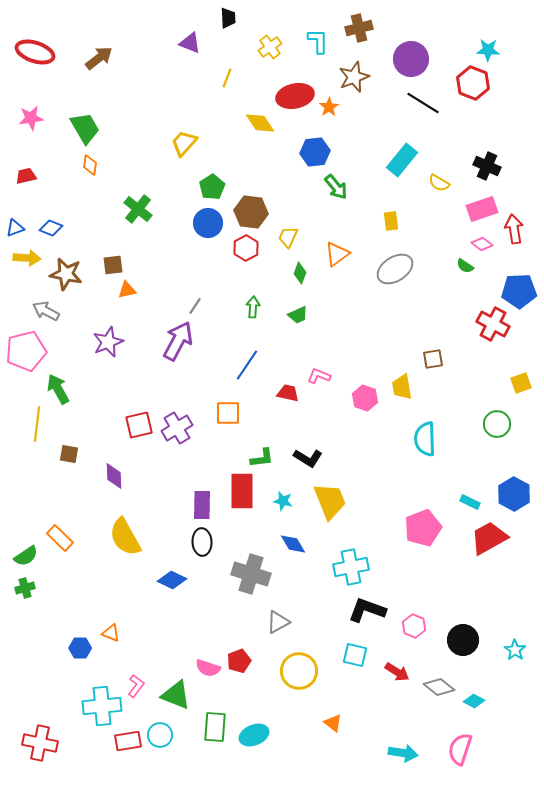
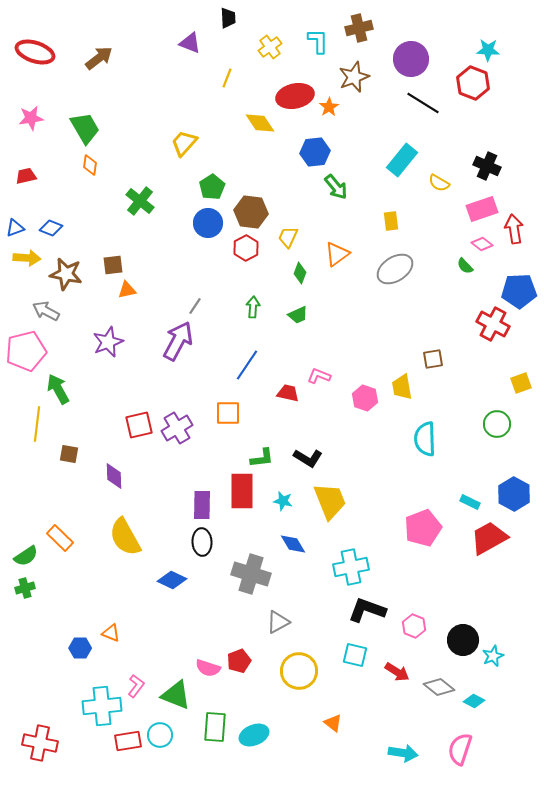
green cross at (138, 209): moved 2 px right, 8 px up
green semicircle at (465, 266): rotated 12 degrees clockwise
cyan star at (515, 650): moved 22 px left, 6 px down; rotated 15 degrees clockwise
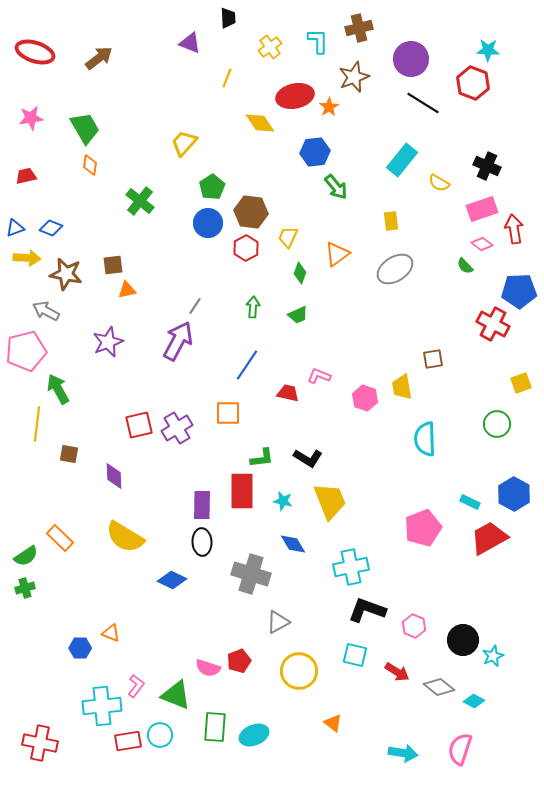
yellow semicircle at (125, 537): rotated 30 degrees counterclockwise
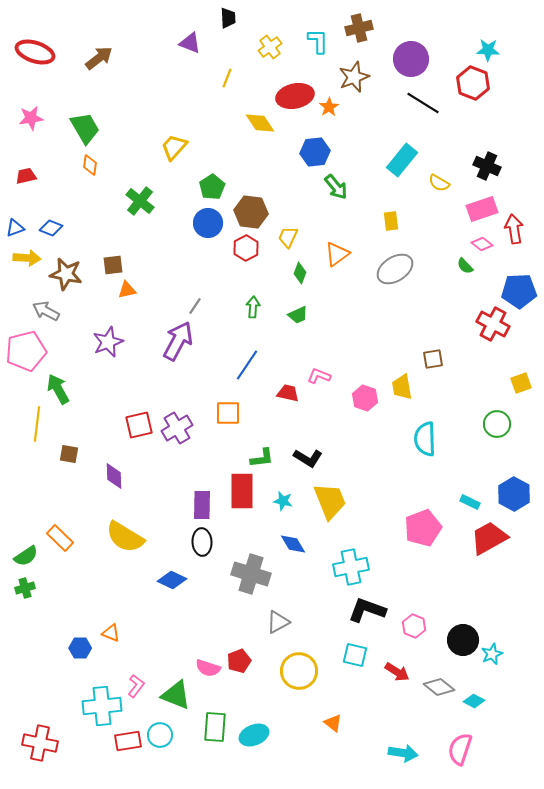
yellow trapezoid at (184, 143): moved 10 px left, 4 px down
cyan star at (493, 656): moved 1 px left, 2 px up
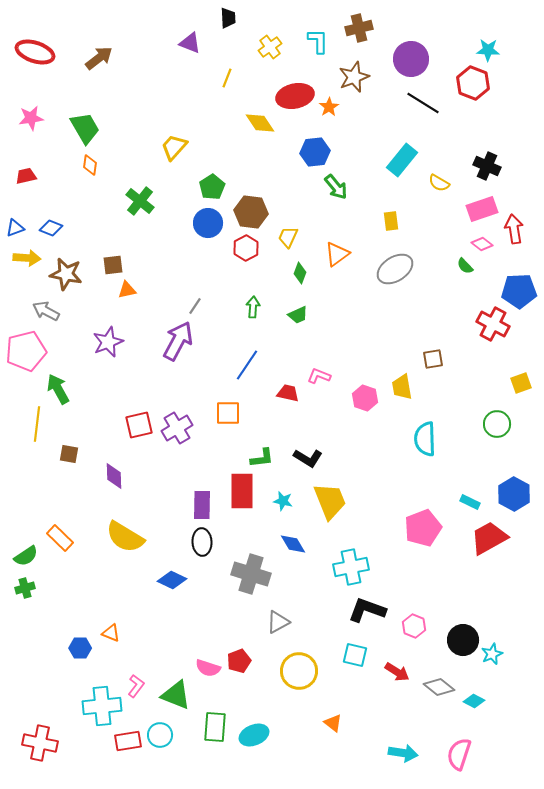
pink semicircle at (460, 749): moved 1 px left, 5 px down
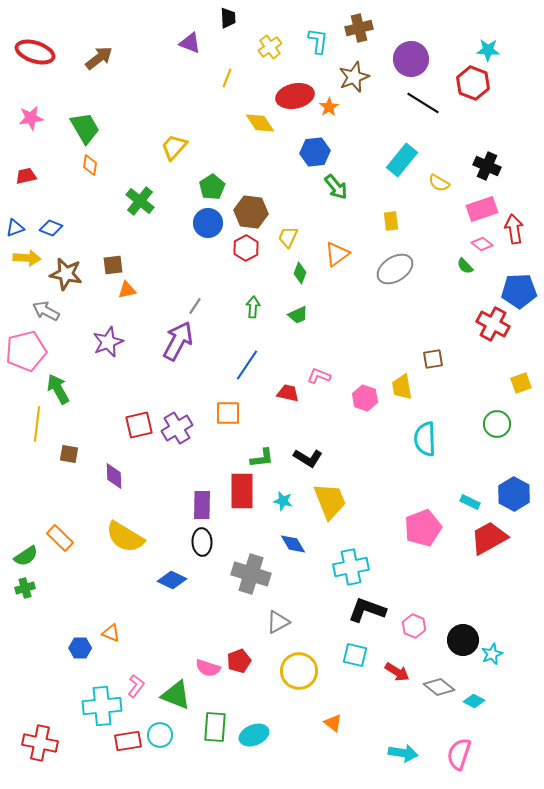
cyan L-shape at (318, 41): rotated 8 degrees clockwise
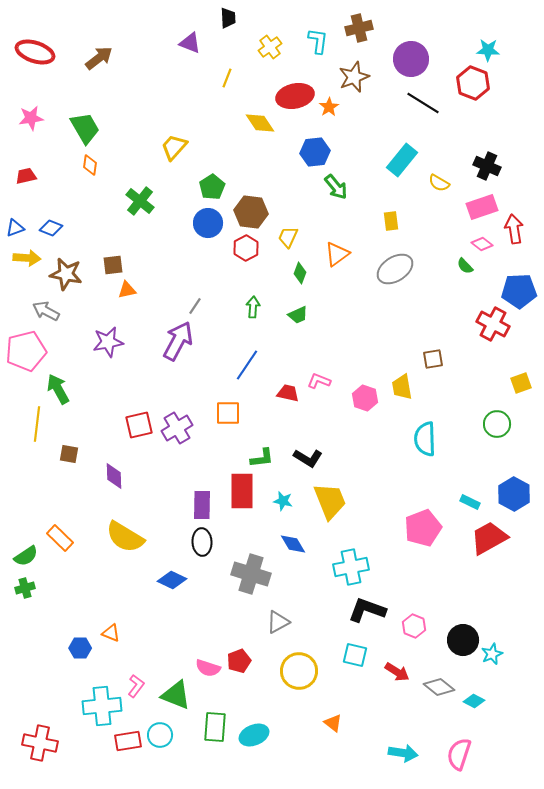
pink rectangle at (482, 209): moved 2 px up
purple star at (108, 342): rotated 12 degrees clockwise
pink L-shape at (319, 376): moved 5 px down
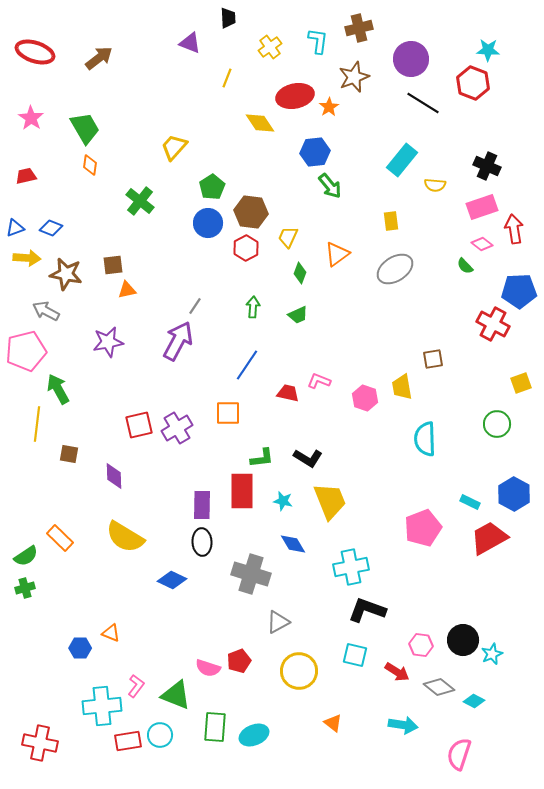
pink star at (31, 118): rotated 30 degrees counterclockwise
yellow semicircle at (439, 183): moved 4 px left, 2 px down; rotated 25 degrees counterclockwise
green arrow at (336, 187): moved 6 px left, 1 px up
pink hexagon at (414, 626): moved 7 px right, 19 px down; rotated 15 degrees counterclockwise
cyan arrow at (403, 753): moved 28 px up
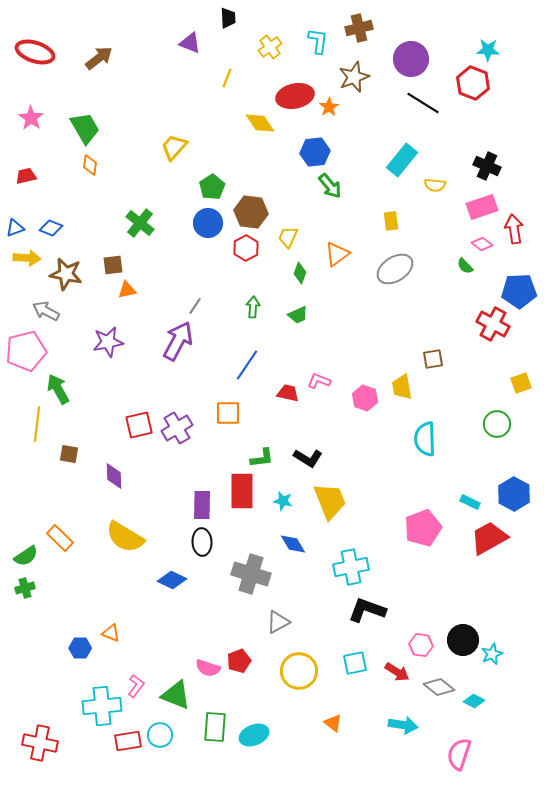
green cross at (140, 201): moved 22 px down
cyan square at (355, 655): moved 8 px down; rotated 25 degrees counterclockwise
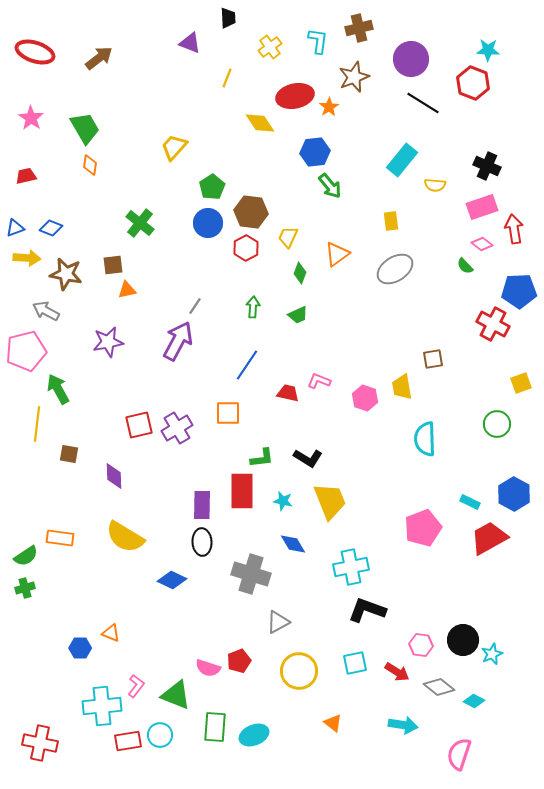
orange rectangle at (60, 538): rotated 36 degrees counterclockwise
